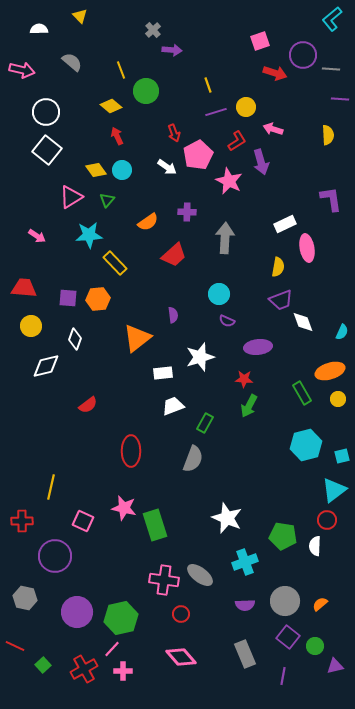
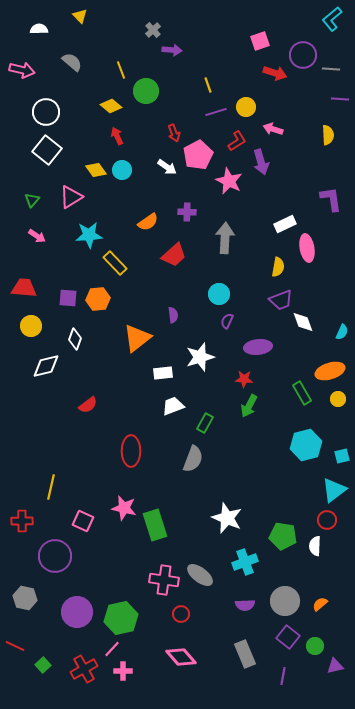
green triangle at (107, 200): moved 75 px left
purple semicircle at (227, 321): rotated 91 degrees clockwise
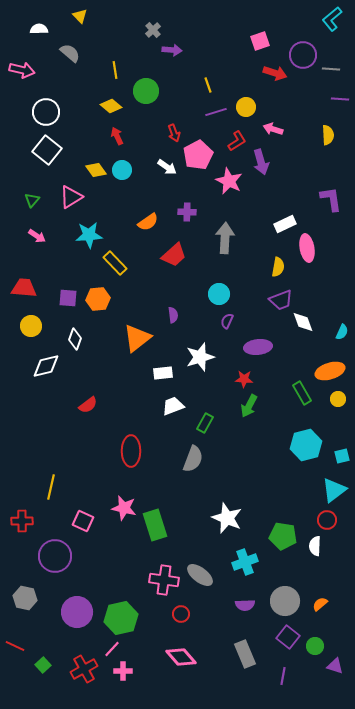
gray semicircle at (72, 62): moved 2 px left, 9 px up
yellow line at (121, 70): moved 6 px left; rotated 12 degrees clockwise
purple triangle at (335, 666): rotated 30 degrees clockwise
